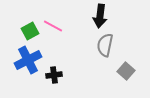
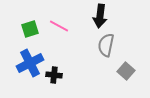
pink line: moved 6 px right
green square: moved 2 px up; rotated 12 degrees clockwise
gray semicircle: moved 1 px right
blue cross: moved 2 px right, 3 px down
black cross: rotated 14 degrees clockwise
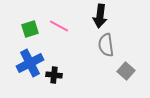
gray semicircle: rotated 20 degrees counterclockwise
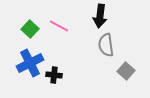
green square: rotated 30 degrees counterclockwise
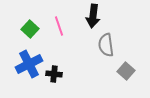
black arrow: moved 7 px left
pink line: rotated 42 degrees clockwise
blue cross: moved 1 px left, 1 px down
black cross: moved 1 px up
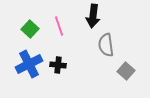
black cross: moved 4 px right, 9 px up
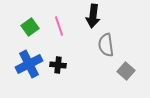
green square: moved 2 px up; rotated 12 degrees clockwise
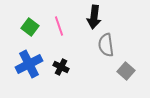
black arrow: moved 1 px right, 1 px down
green square: rotated 18 degrees counterclockwise
black cross: moved 3 px right, 2 px down; rotated 21 degrees clockwise
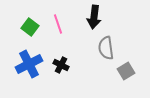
pink line: moved 1 px left, 2 px up
gray semicircle: moved 3 px down
black cross: moved 2 px up
gray square: rotated 18 degrees clockwise
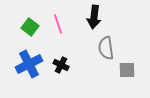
gray square: moved 1 px right, 1 px up; rotated 30 degrees clockwise
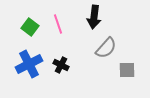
gray semicircle: rotated 130 degrees counterclockwise
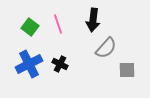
black arrow: moved 1 px left, 3 px down
black cross: moved 1 px left, 1 px up
